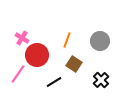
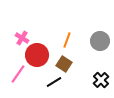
brown square: moved 10 px left
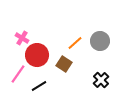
orange line: moved 8 px right, 3 px down; rotated 28 degrees clockwise
black line: moved 15 px left, 4 px down
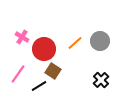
pink cross: moved 1 px up
red circle: moved 7 px right, 6 px up
brown square: moved 11 px left, 7 px down
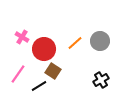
black cross: rotated 14 degrees clockwise
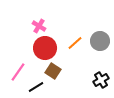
pink cross: moved 17 px right, 11 px up
red circle: moved 1 px right, 1 px up
pink line: moved 2 px up
black line: moved 3 px left, 1 px down
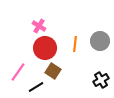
orange line: moved 1 px down; rotated 42 degrees counterclockwise
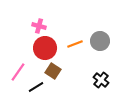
pink cross: rotated 16 degrees counterclockwise
orange line: rotated 63 degrees clockwise
black cross: rotated 21 degrees counterclockwise
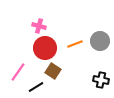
black cross: rotated 28 degrees counterclockwise
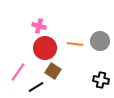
orange line: rotated 28 degrees clockwise
